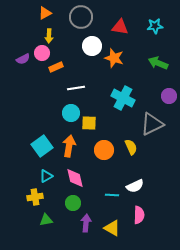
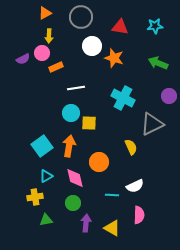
orange circle: moved 5 px left, 12 px down
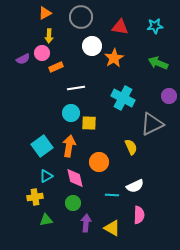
orange star: rotated 24 degrees clockwise
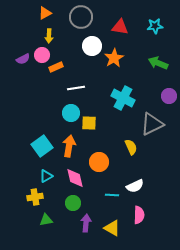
pink circle: moved 2 px down
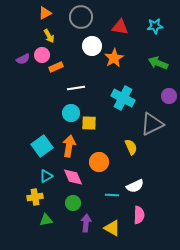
yellow arrow: rotated 32 degrees counterclockwise
pink diamond: moved 2 px left, 1 px up; rotated 10 degrees counterclockwise
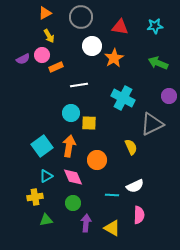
white line: moved 3 px right, 3 px up
orange circle: moved 2 px left, 2 px up
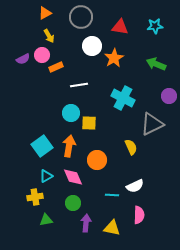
green arrow: moved 2 px left, 1 px down
yellow triangle: rotated 18 degrees counterclockwise
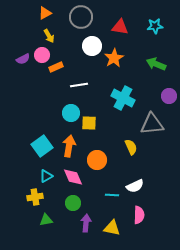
gray triangle: rotated 20 degrees clockwise
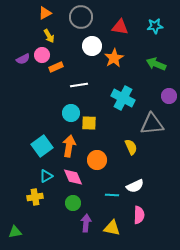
green triangle: moved 31 px left, 12 px down
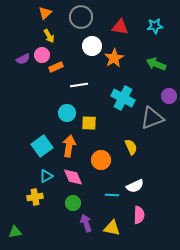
orange triangle: rotated 16 degrees counterclockwise
cyan circle: moved 4 px left
gray triangle: moved 6 px up; rotated 15 degrees counterclockwise
orange circle: moved 4 px right
purple arrow: rotated 24 degrees counterclockwise
